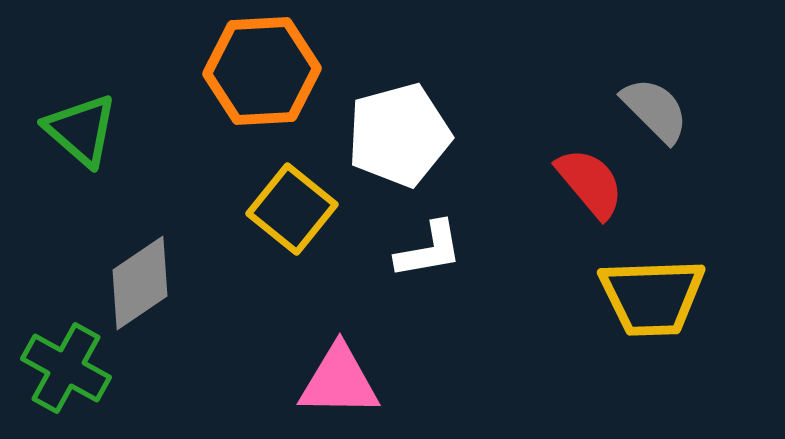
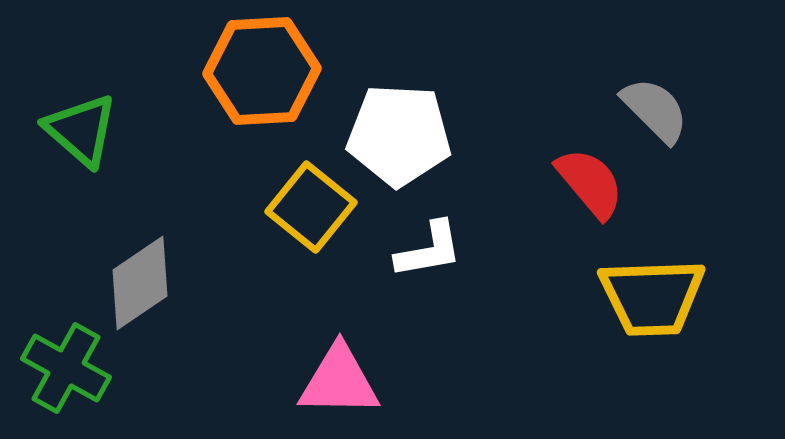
white pentagon: rotated 18 degrees clockwise
yellow square: moved 19 px right, 2 px up
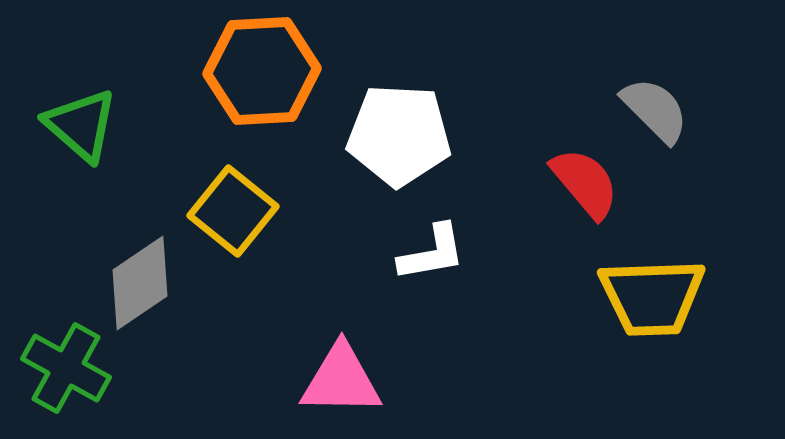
green triangle: moved 5 px up
red semicircle: moved 5 px left
yellow square: moved 78 px left, 4 px down
white L-shape: moved 3 px right, 3 px down
pink triangle: moved 2 px right, 1 px up
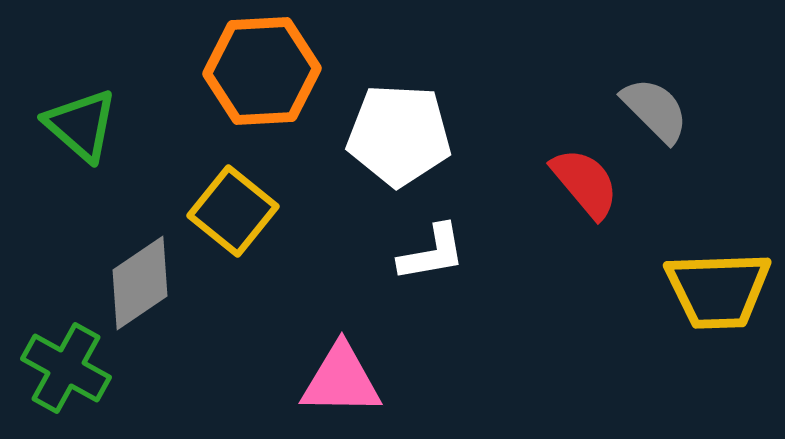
yellow trapezoid: moved 66 px right, 7 px up
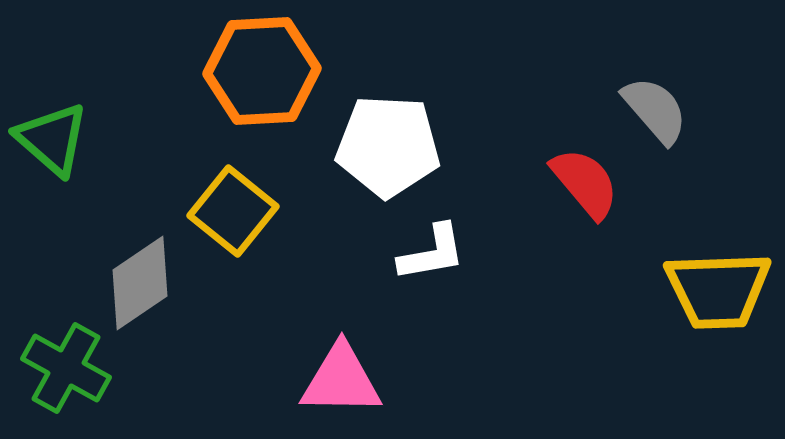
gray semicircle: rotated 4 degrees clockwise
green triangle: moved 29 px left, 14 px down
white pentagon: moved 11 px left, 11 px down
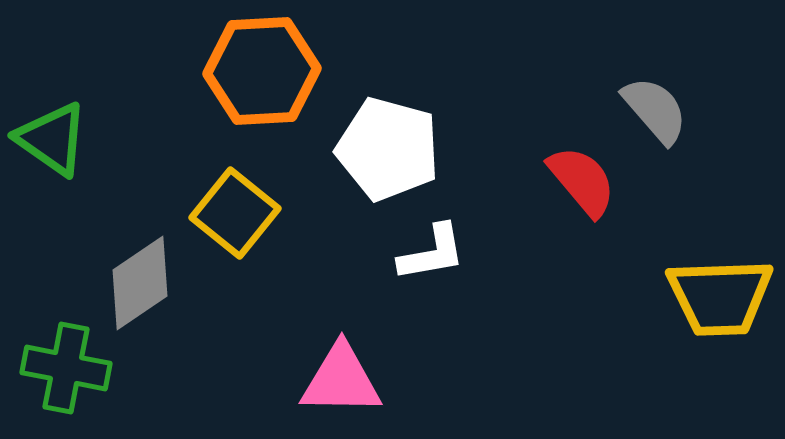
green triangle: rotated 6 degrees counterclockwise
white pentagon: moved 3 px down; rotated 12 degrees clockwise
red semicircle: moved 3 px left, 2 px up
yellow square: moved 2 px right, 2 px down
yellow trapezoid: moved 2 px right, 7 px down
green cross: rotated 18 degrees counterclockwise
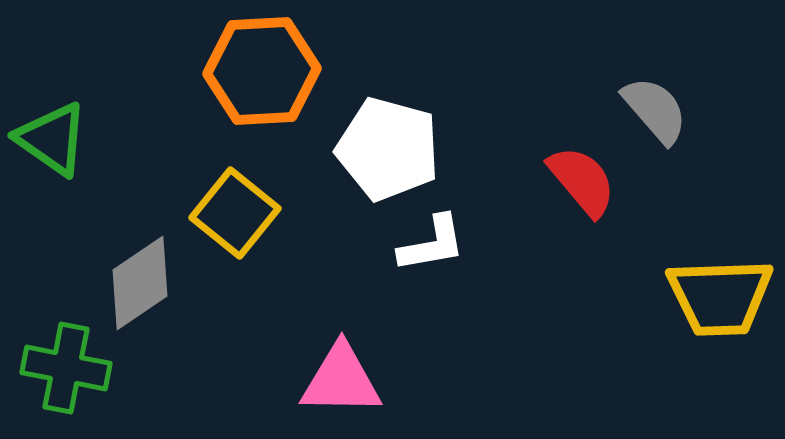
white L-shape: moved 9 px up
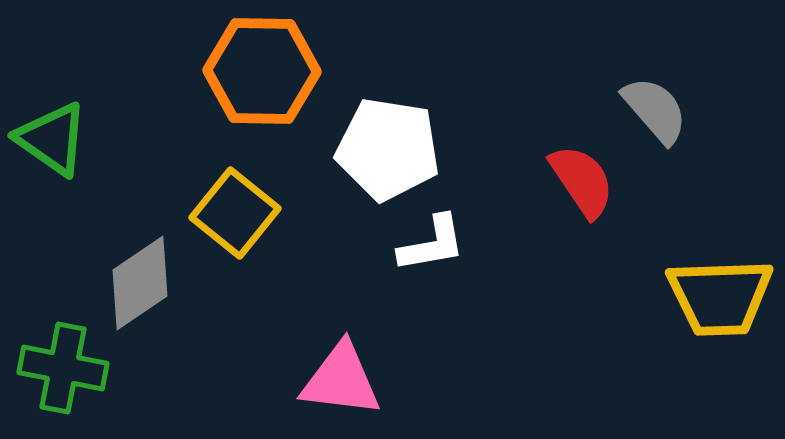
orange hexagon: rotated 4 degrees clockwise
white pentagon: rotated 6 degrees counterclockwise
red semicircle: rotated 6 degrees clockwise
green cross: moved 3 px left
pink triangle: rotated 6 degrees clockwise
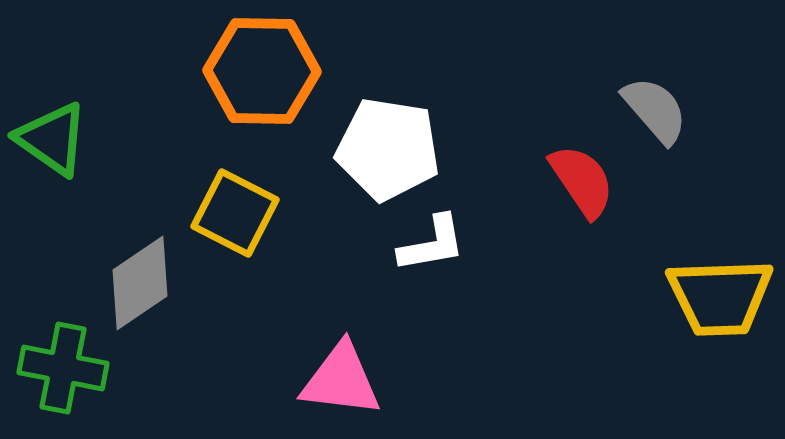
yellow square: rotated 12 degrees counterclockwise
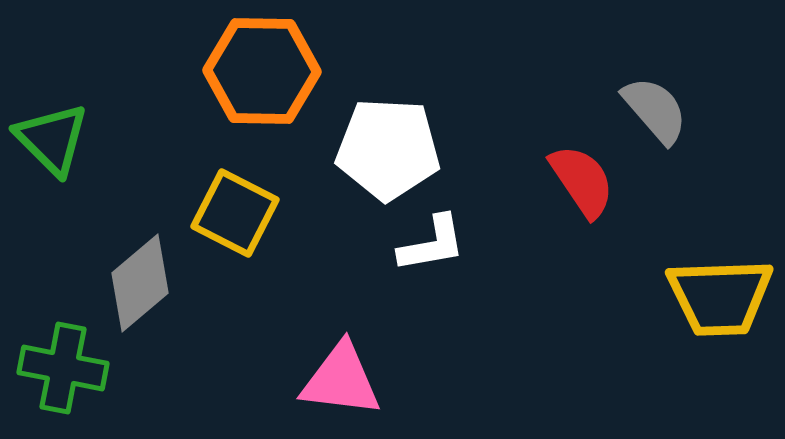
green triangle: rotated 10 degrees clockwise
white pentagon: rotated 6 degrees counterclockwise
gray diamond: rotated 6 degrees counterclockwise
